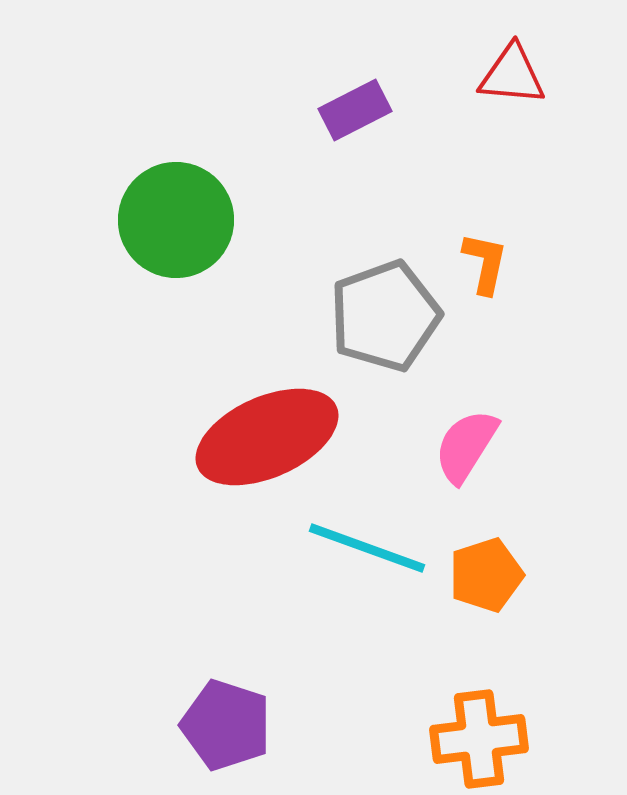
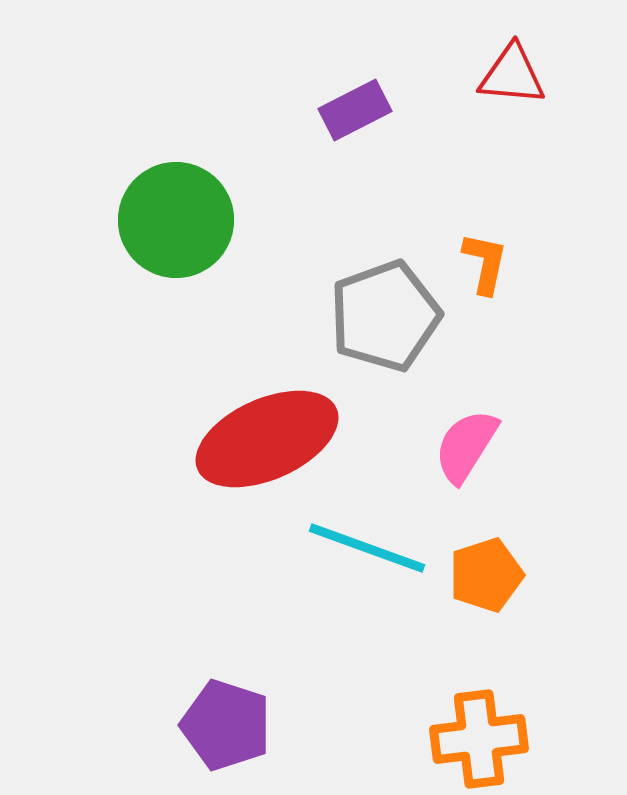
red ellipse: moved 2 px down
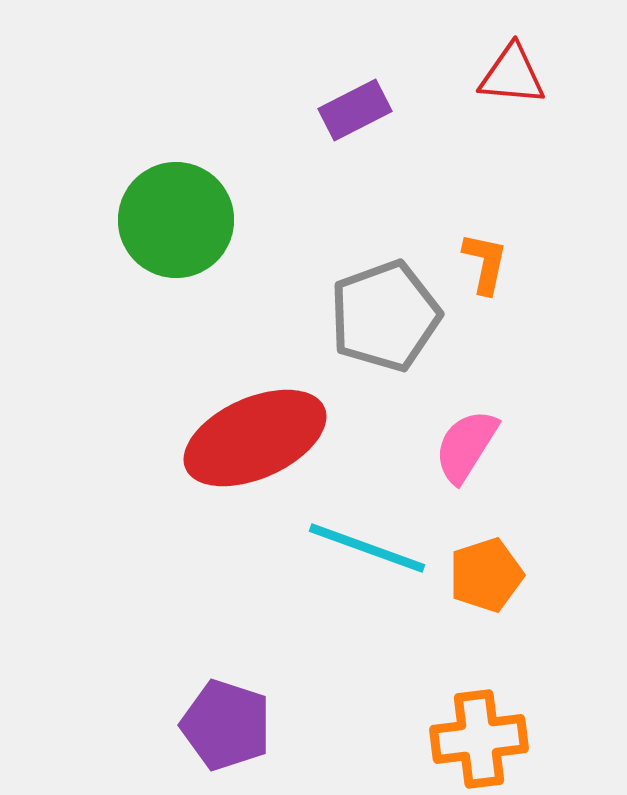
red ellipse: moved 12 px left, 1 px up
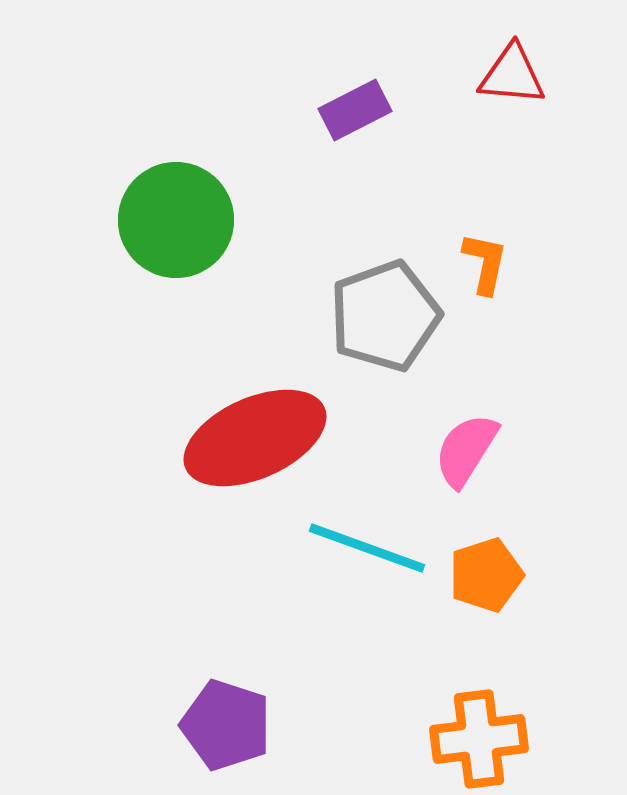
pink semicircle: moved 4 px down
